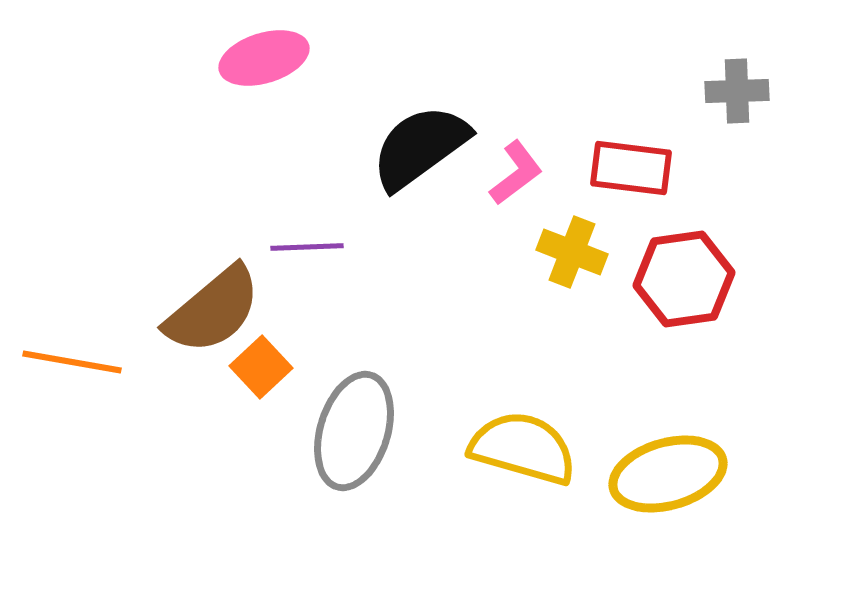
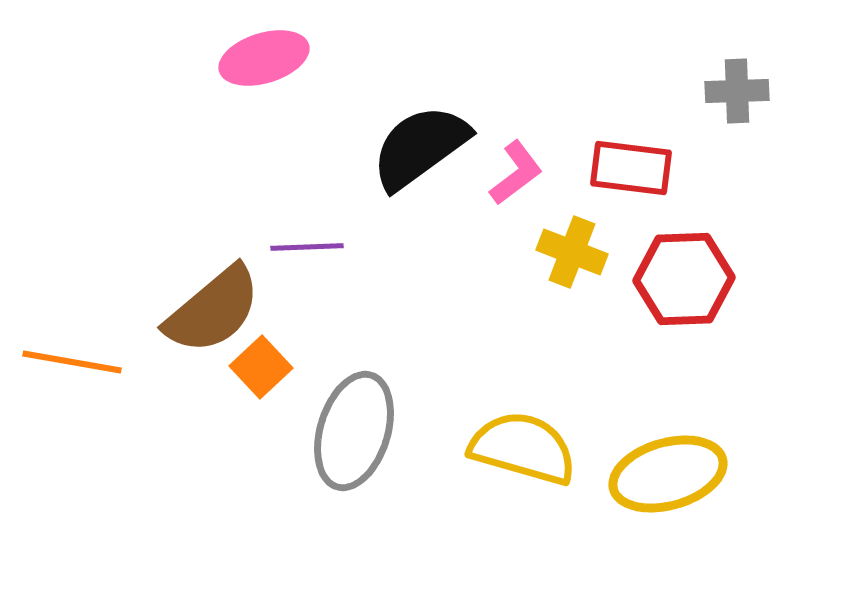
red hexagon: rotated 6 degrees clockwise
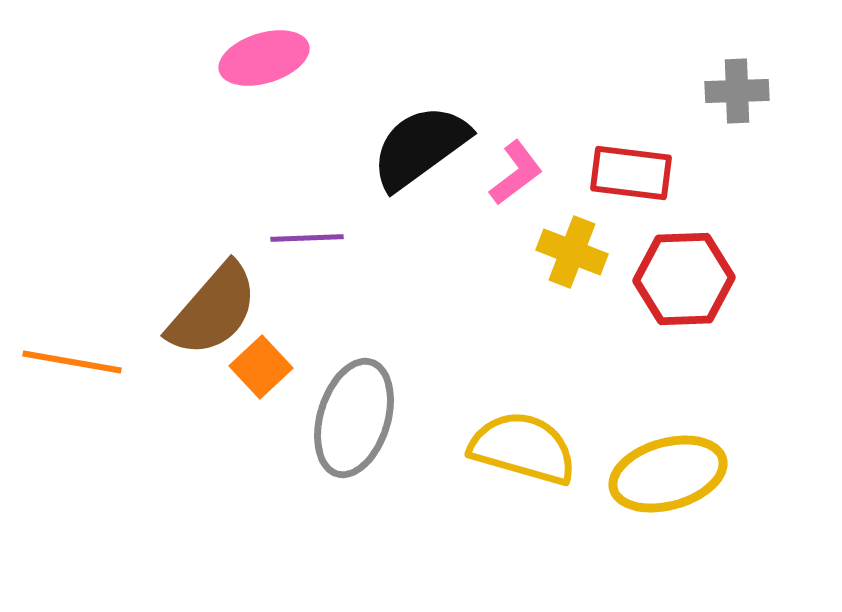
red rectangle: moved 5 px down
purple line: moved 9 px up
brown semicircle: rotated 9 degrees counterclockwise
gray ellipse: moved 13 px up
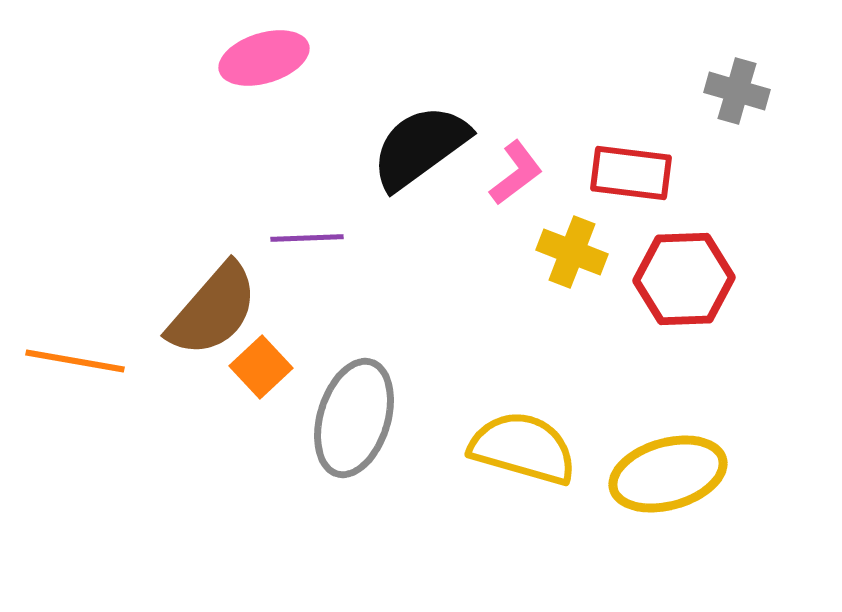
gray cross: rotated 18 degrees clockwise
orange line: moved 3 px right, 1 px up
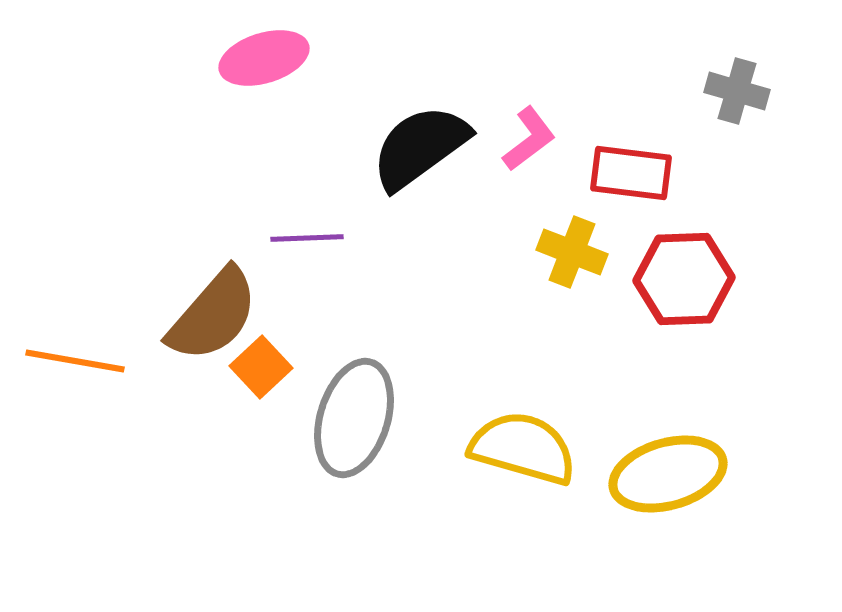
pink L-shape: moved 13 px right, 34 px up
brown semicircle: moved 5 px down
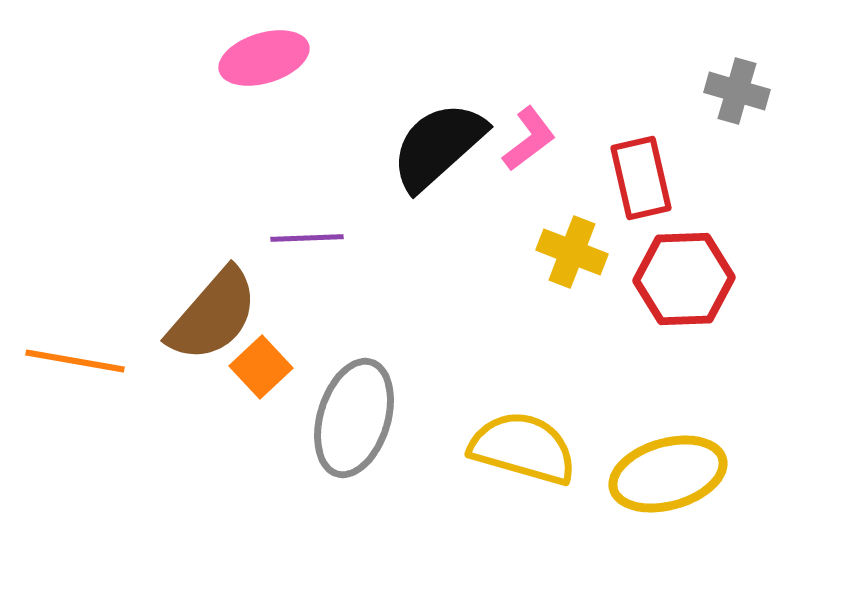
black semicircle: moved 18 px right, 1 px up; rotated 6 degrees counterclockwise
red rectangle: moved 10 px right, 5 px down; rotated 70 degrees clockwise
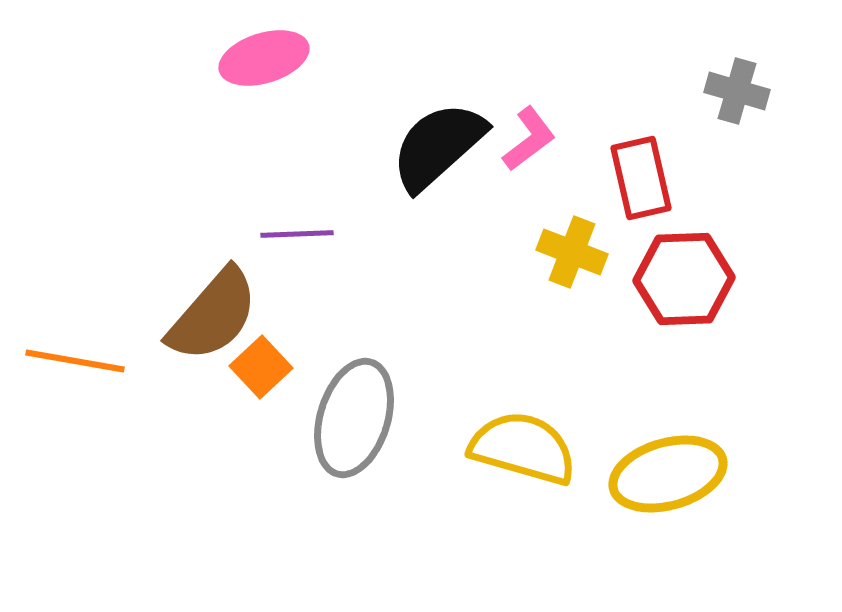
purple line: moved 10 px left, 4 px up
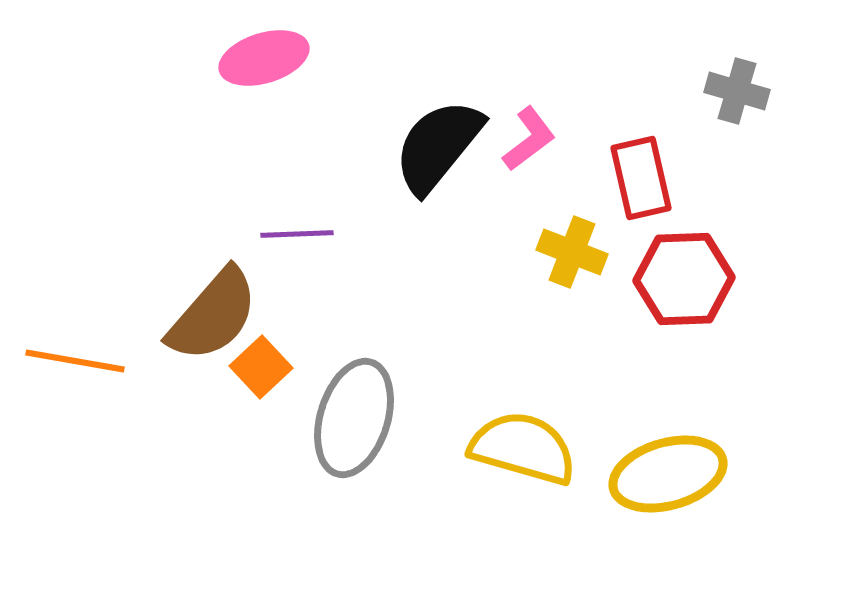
black semicircle: rotated 9 degrees counterclockwise
